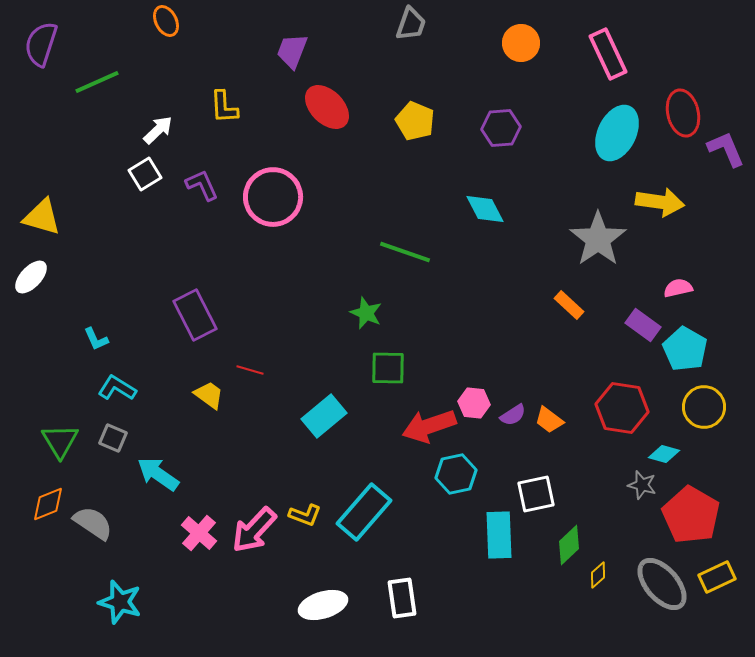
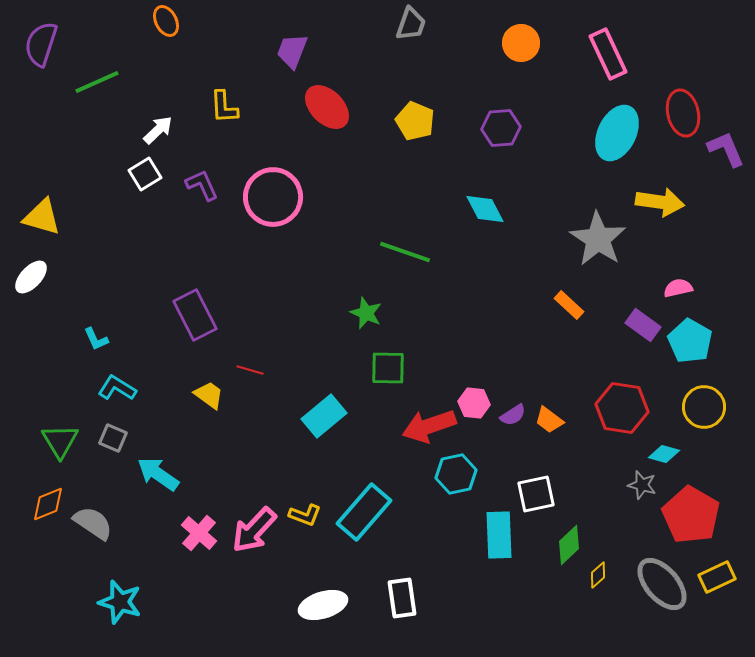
gray star at (598, 239): rotated 4 degrees counterclockwise
cyan pentagon at (685, 349): moved 5 px right, 8 px up
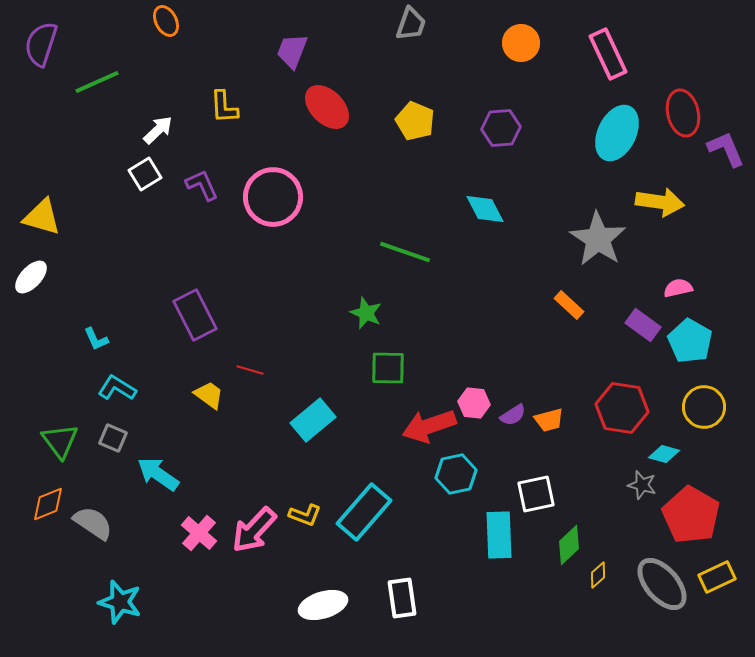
cyan rectangle at (324, 416): moved 11 px left, 4 px down
orange trapezoid at (549, 420): rotated 52 degrees counterclockwise
green triangle at (60, 441): rotated 6 degrees counterclockwise
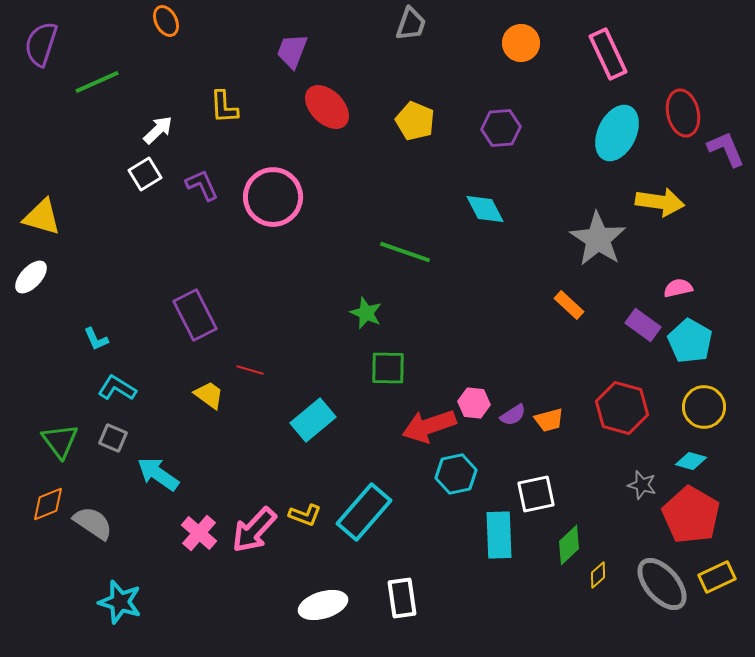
red hexagon at (622, 408): rotated 6 degrees clockwise
cyan diamond at (664, 454): moved 27 px right, 7 px down
